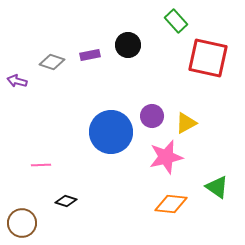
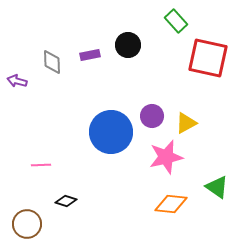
gray diamond: rotated 70 degrees clockwise
brown circle: moved 5 px right, 1 px down
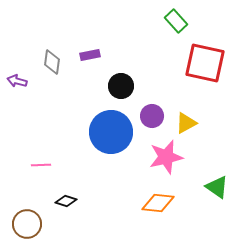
black circle: moved 7 px left, 41 px down
red square: moved 3 px left, 5 px down
gray diamond: rotated 10 degrees clockwise
orange diamond: moved 13 px left, 1 px up
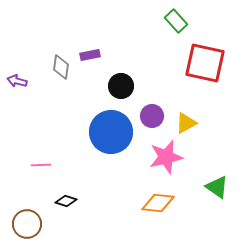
gray diamond: moved 9 px right, 5 px down
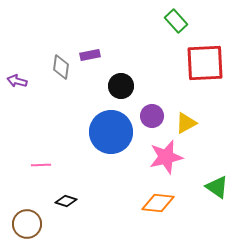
red square: rotated 15 degrees counterclockwise
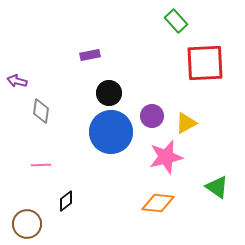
gray diamond: moved 20 px left, 44 px down
black circle: moved 12 px left, 7 px down
black diamond: rotated 55 degrees counterclockwise
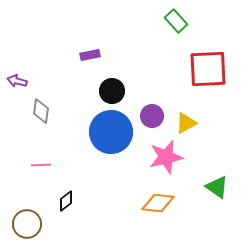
red square: moved 3 px right, 6 px down
black circle: moved 3 px right, 2 px up
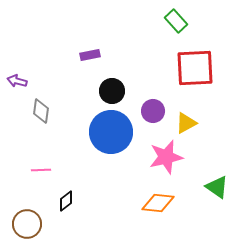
red square: moved 13 px left, 1 px up
purple circle: moved 1 px right, 5 px up
pink line: moved 5 px down
